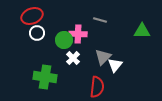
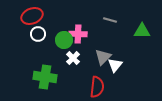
gray line: moved 10 px right
white circle: moved 1 px right, 1 px down
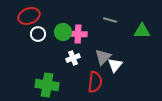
red ellipse: moved 3 px left
green circle: moved 1 px left, 8 px up
white cross: rotated 24 degrees clockwise
green cross: moved 2 px right, 8 px down
red semicircle: moved 2 px left, 5 px up
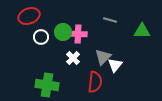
white circle: moved 3 px right, 3 px down
white cross: rotated 24 degrees counterclockwise
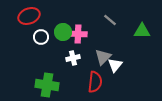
gray line: rotated 24 degrees clockwise
white cross: rotated 32 degrees clockwise
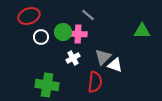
gray line: moved 22 px left, 5 px up
white cross: rotated 16 degrees counterclockwise
white triangle: rotated 49 degrees counterclockwise
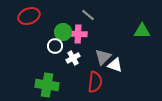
white circle: moved 14 px right, 9 px down
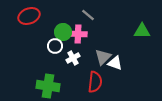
white triangle: moved 2 px up
green cross: moved 1 px right, 1 px down
